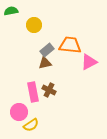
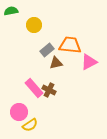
brown triangle: moved 11 px right
pink rectangle: moved 1 px right, 4 px up; rotated 30 degrees counterclockwise
yellow semicircle: moved 1 px left
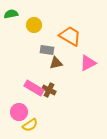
green semicircle: moved 3 px down
orange trapezoid: moved 9 px up; rotated 25 degrees clockwise
gray rectangle: rotated 48 degrees clockwise
pink triangle: moved 1 px left, 1 px down
pink rectangle: rotated 18 degrees counterclockwise
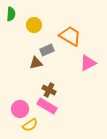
green semicircle: rotated 104 degrees clockwise
gray rectangle: rotated 32 degrees counterclockwise
brown triangle: moved 20 px left
pink rectangle: moved 13 px right, 18 px down
pink circle: moved 1 px right, 3 px up
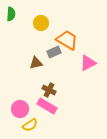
yellow circle: moved 7 px right, 2 px up
orange trapezoid: moved 3 px left, 4 px down
gray rectangle: moved 7 px right, 2 px down
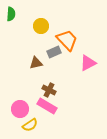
yellow circle: moved 3 px down
orange trapezoid: rotated 15 degrees clockwise
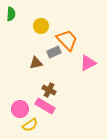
pink rectangle: moved 2 px left
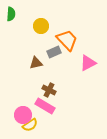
pink circle: moved 3 px right, 6 px down
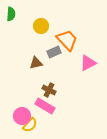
pink circle: moved 1 px left, 1 px down
yellow semicircle: rotated 14 degrees counterclockwise
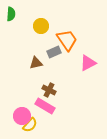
orange trapezoid: rotated 10 degrees clockwise
